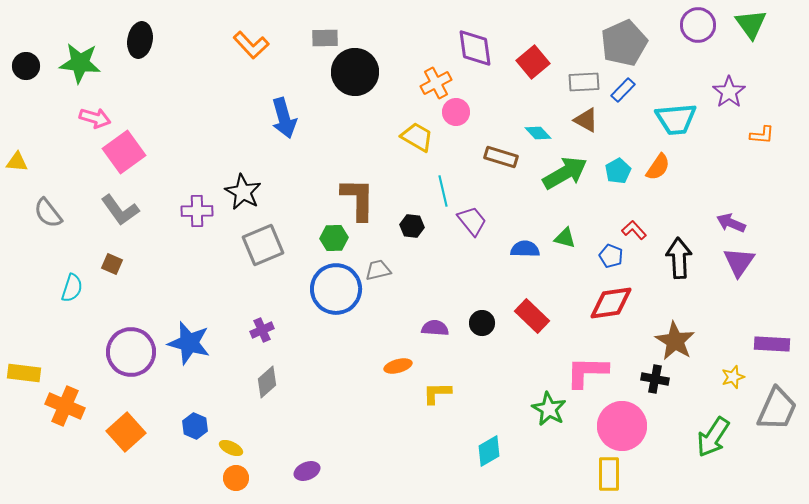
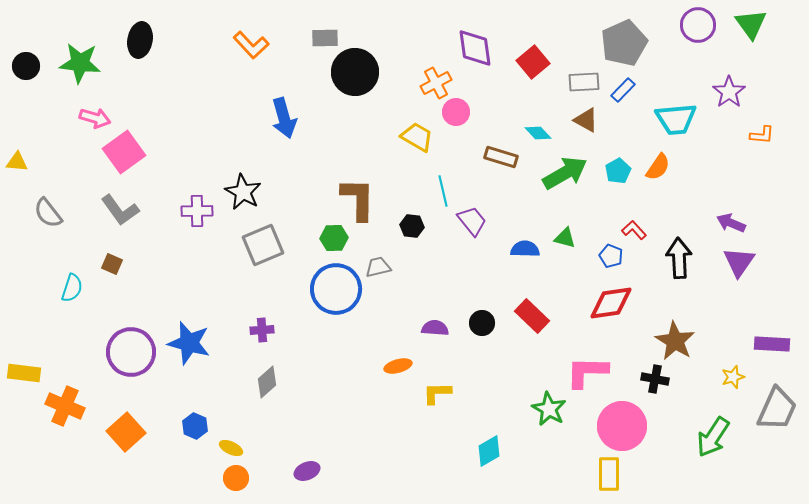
gray trapezoid at (378, 270): moved 3 px up
purple cross at (262, 330): rotated 20 degrees clockwise
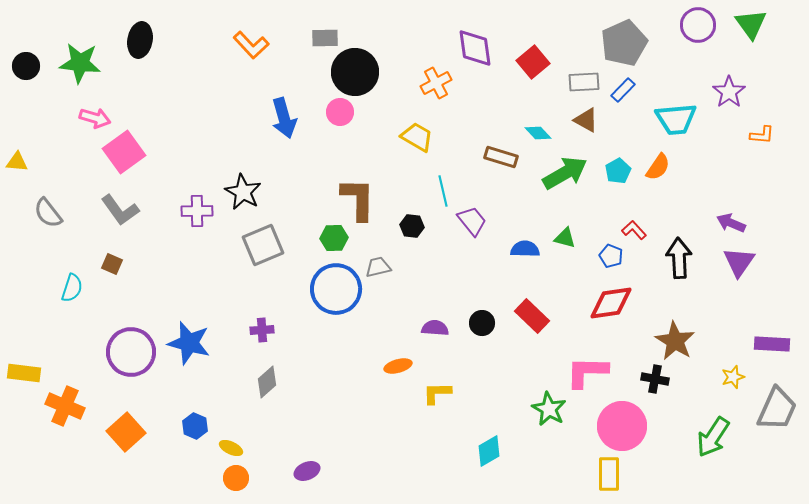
pink circle at (456, 112): moved 116 px left
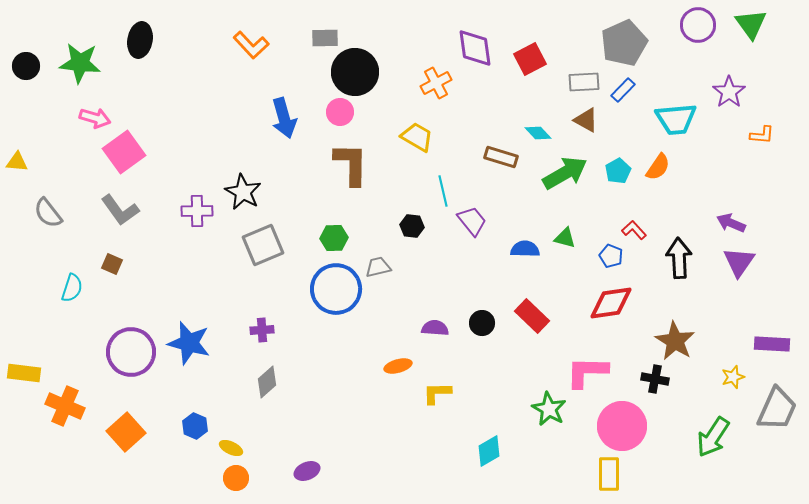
red square at (533, 62): moved 3 px left, 3 px up; rotated 12 degrees clockwise
brown L-shape at (358, 199): moved 7 px left, 35 px up
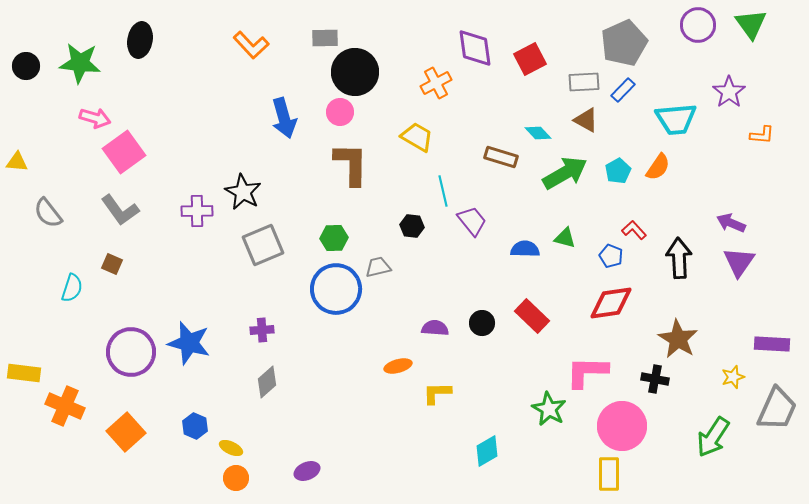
brown star at (675, 341): moved 3 px right, 2 px up
cyan diamond at (489, 451): moved 2 px left
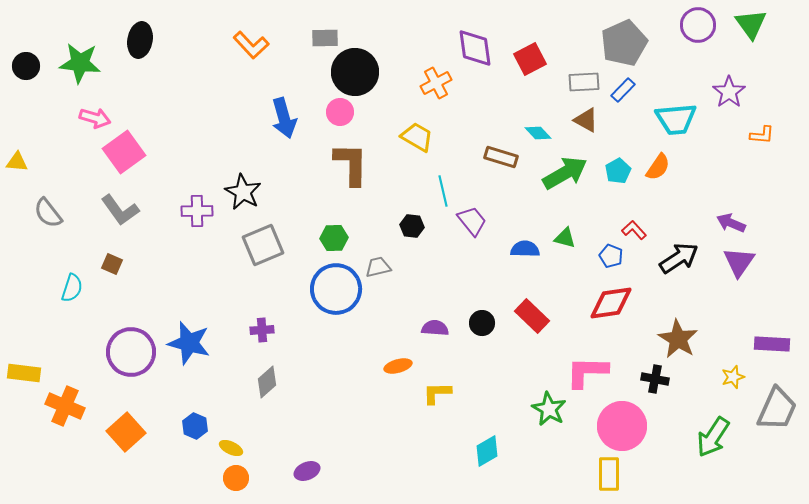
black arrow at (679, 258): rotated 60 degrees clockwise
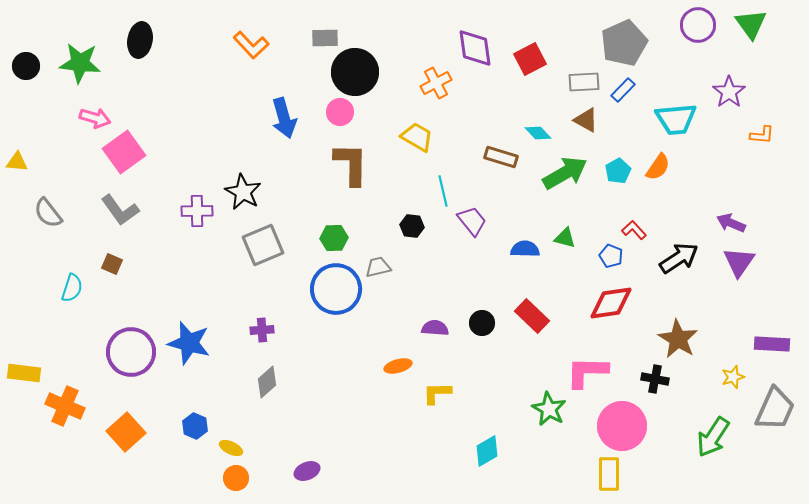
gray trapezoid at (777, 409): moved 2 px left
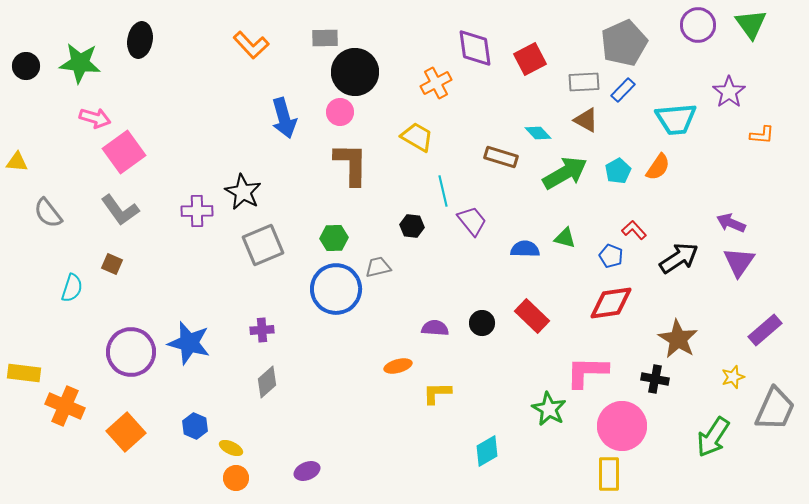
purple rectangle at (772, 344): moved 7 px left, 14 px up; rotated 44 degrees counterclockwise
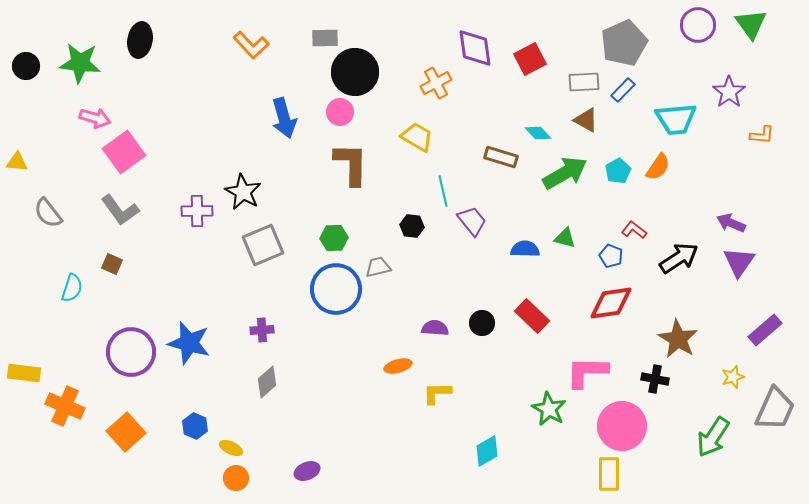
red L-shape at (634, 230): rotated 10 degrees counterclockwise
